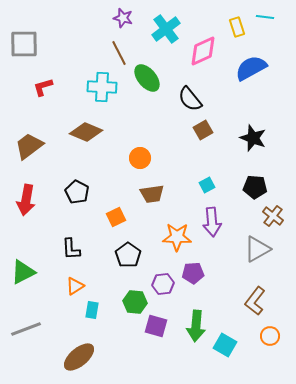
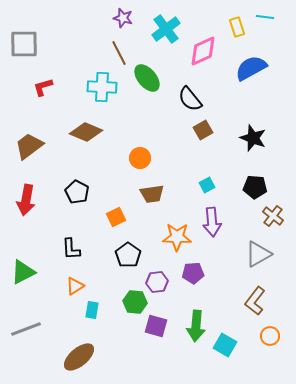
gray triangle at (257, 249): moved 1 px right, 5 px down
purple hexagon at (163, 284): moved 6 px left, 2 px up
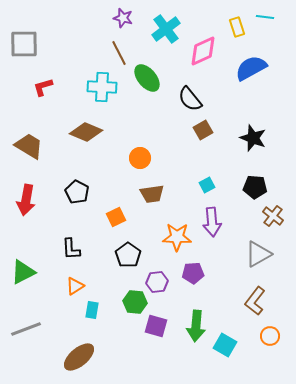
brown trapezoid at (29, 146): rotated 68 degrees clockwise
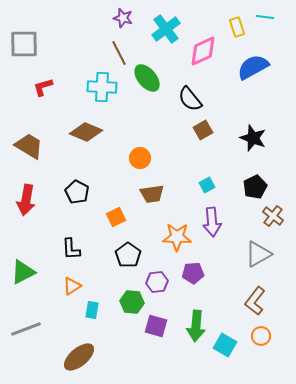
blue semicircle at (251, 68): moved 2 px right, 1 px up
black pentagon at (255, 187): rotated 30 degrees counterclockwise
orange triangle at (75, 286): moved 3 px left
green hexagon at (135, 302): moved 3 px left
orange circle at (270, 336): moved 9 px left
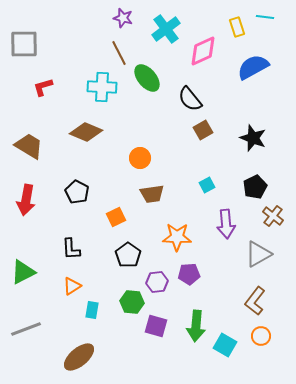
purple arrow at (212, 222): moved 14 px right, 2 px down
purple pentagon at (193, 273): moved 4 px left, 1 px down
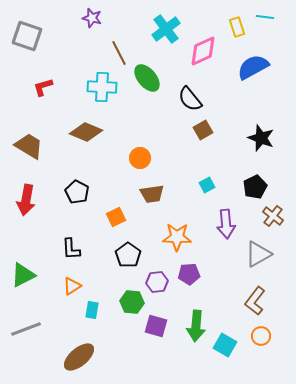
purple star at (123, 18): moved 31 px left
gray square at (24, 44): moved 3 px right, 8 px up; rotated 20 degrees clockwise
black star at (253, 138): moved 8 px right
green triangle at (23, 272): moved 3 px down
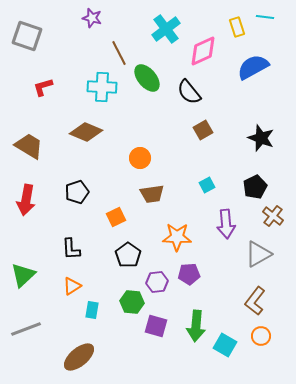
black semicircle at (190, 99): moved 1 px left, 7 px up
black pentagon at (77, 192): rotated 25 degrees clockwise
green triangle at (23, 275): rotated 16 degrees counterclockwise
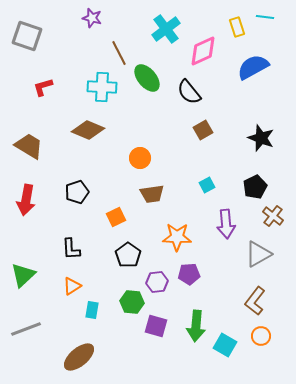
brown diamond at (86, 132): moved 2 px right, 2 px up
